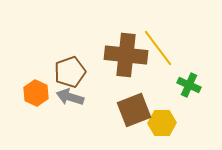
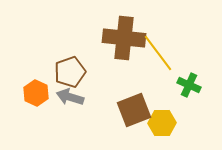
yellow line: moved 5 px down
brown cross: moved 2 px left, 17 px up
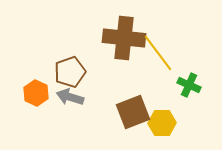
brown square: moved 1 px left, 2 px down
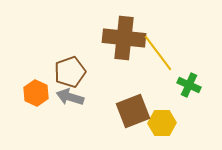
brown square: moved 1 px up
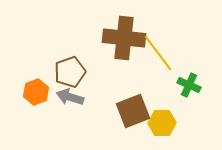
orange hexagon: moved 1 px up; rotated 15 degrees clockwise
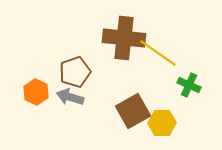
yellow line: rotated 18 degrees counterclockwise
brown pentagon: moved 5 px right
orange hexagon: rotated 15 degrees counterclockwise
brown square: rotated 8 degrees counterclockwise
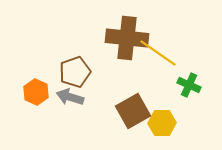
brown cross: moved 3 px right
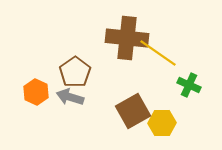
brown pentagon: rotated 16 degrees counterclockwise
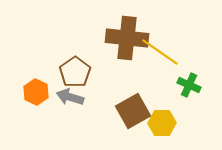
yellow line: moved 2 px right, 1 px up
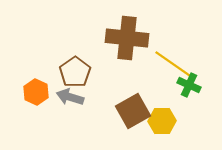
yellow line: moved 13 px right, 12 px down
yellow hexagon: moved 2 px up
